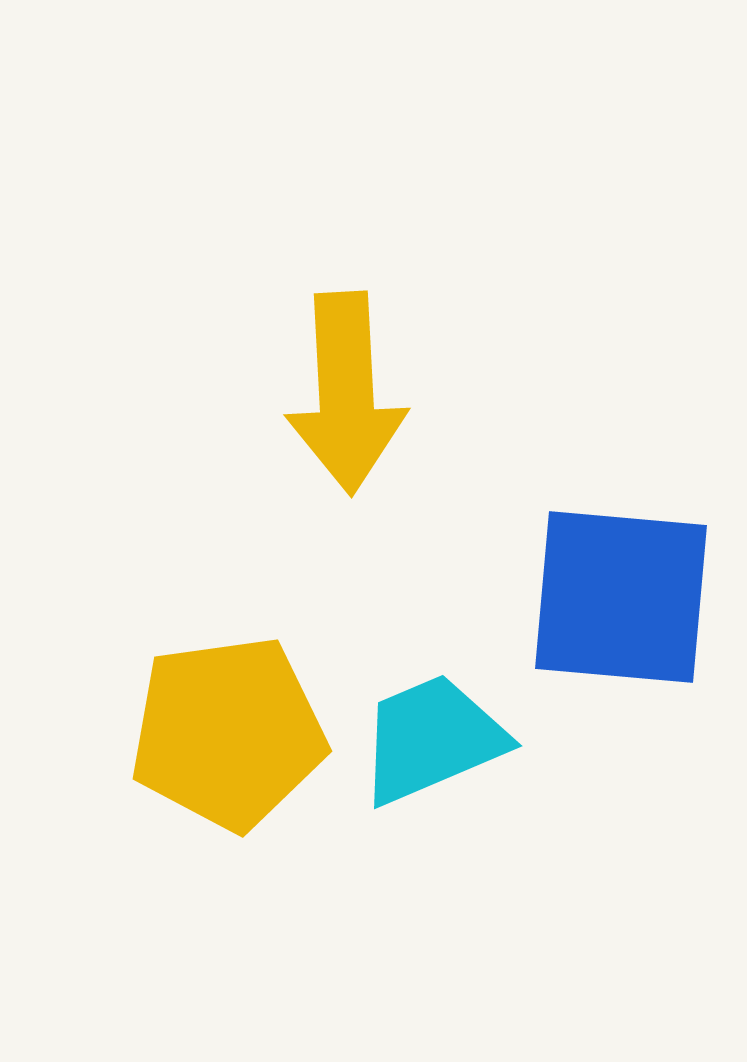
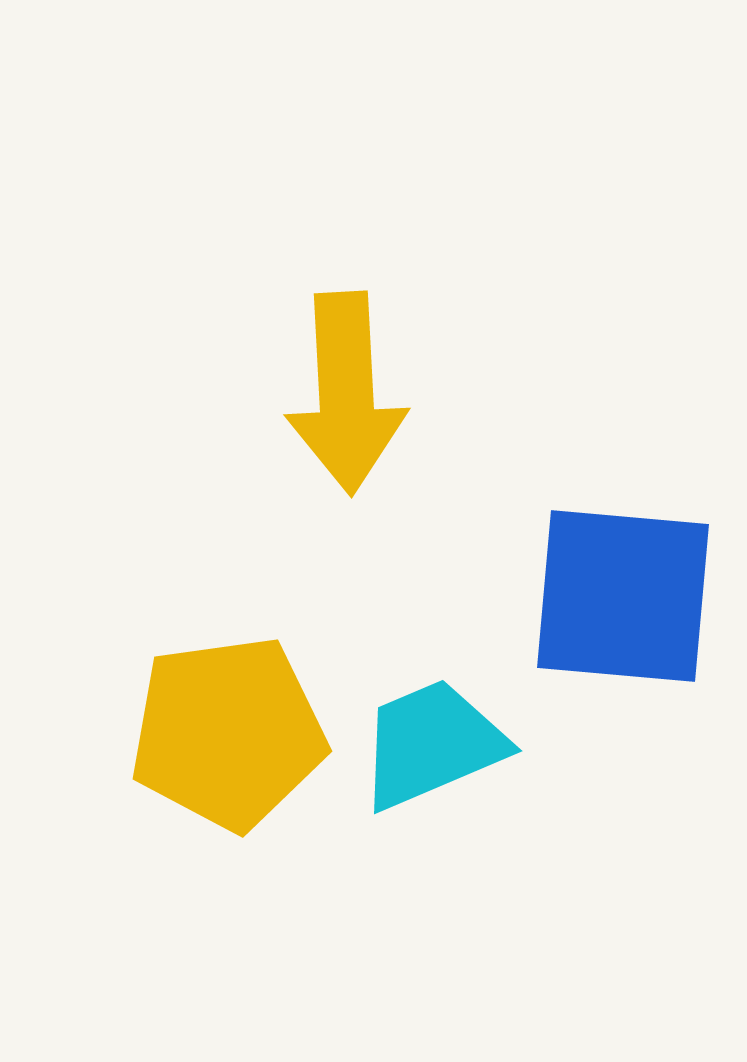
blue square: moved 2 px right, 1 px up
cyan trapezoid: moved 5 px down
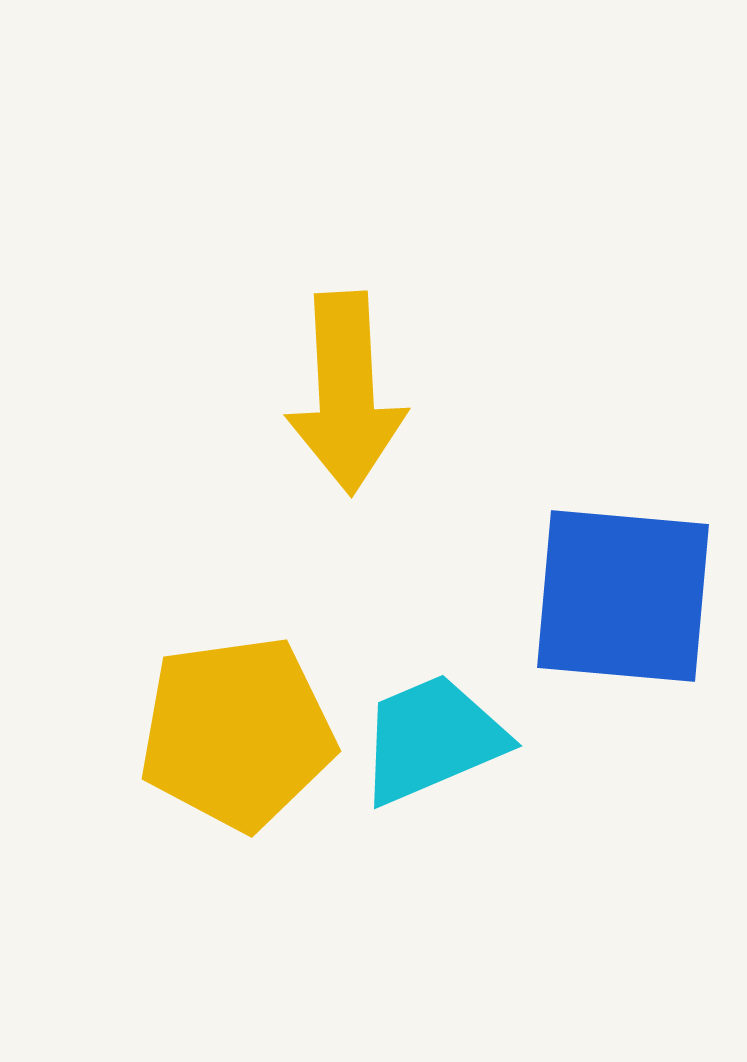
yellow pentagon: moved 9 px right
cyan trapezoid: moved 5 px up
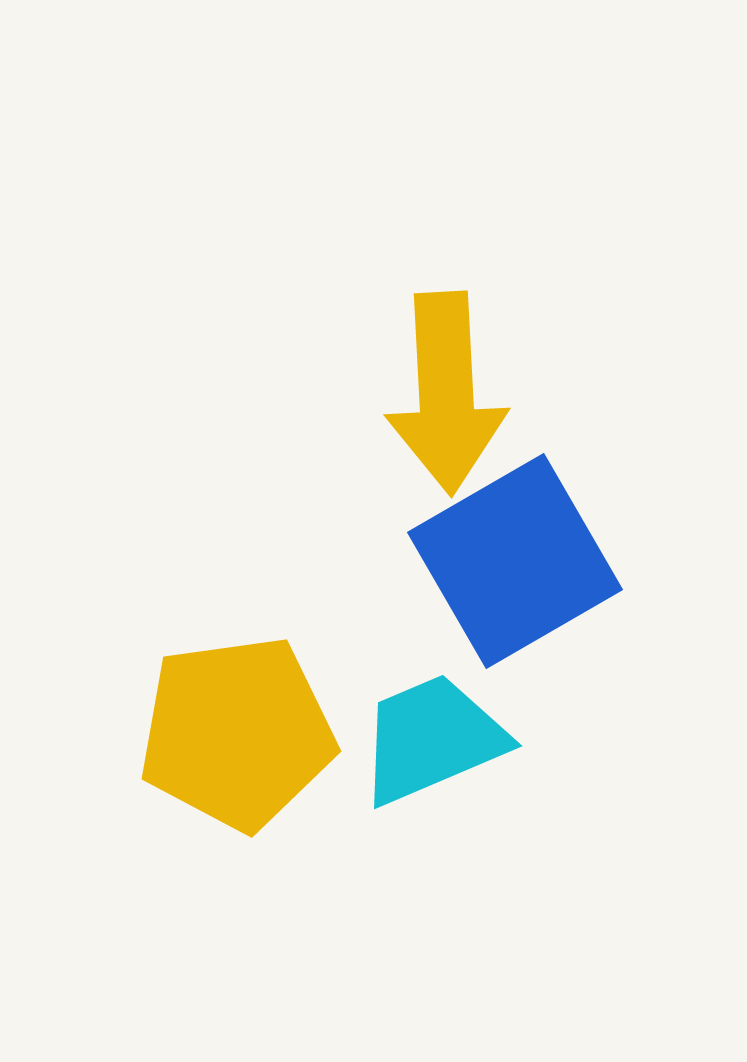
yellow arrow: moved 100 px right
blue square: moved 108 px left, 35 px up; rotated 35 degrees counterclockwise
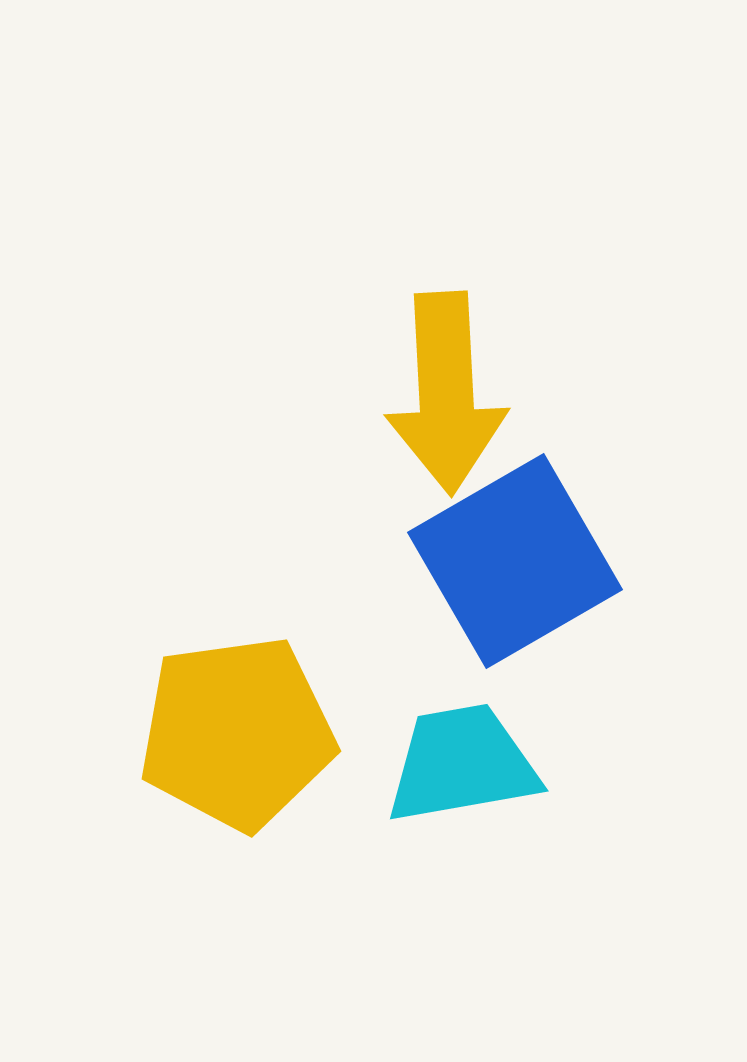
cyan trapezoid: moved 30 px right, 25 px down; rotated 13 degrees clockwise
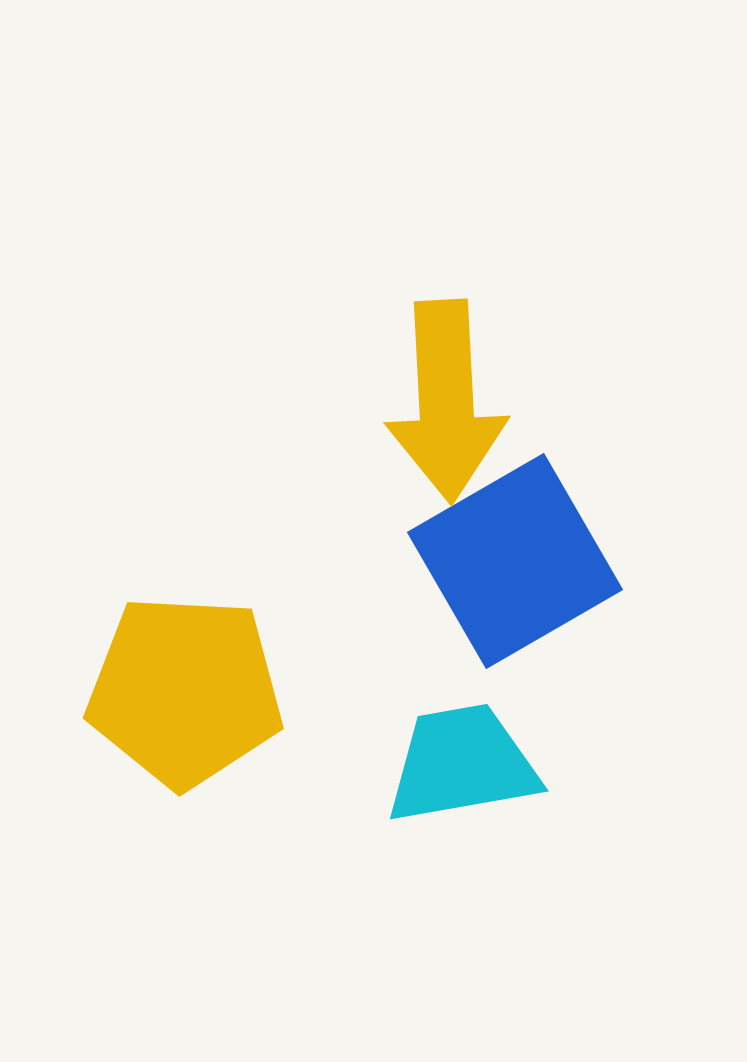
yellow arrow: moved 8 px down
yellow pentagon: moved 52 px left, 42 px up; rotated 11 degrees clockwise
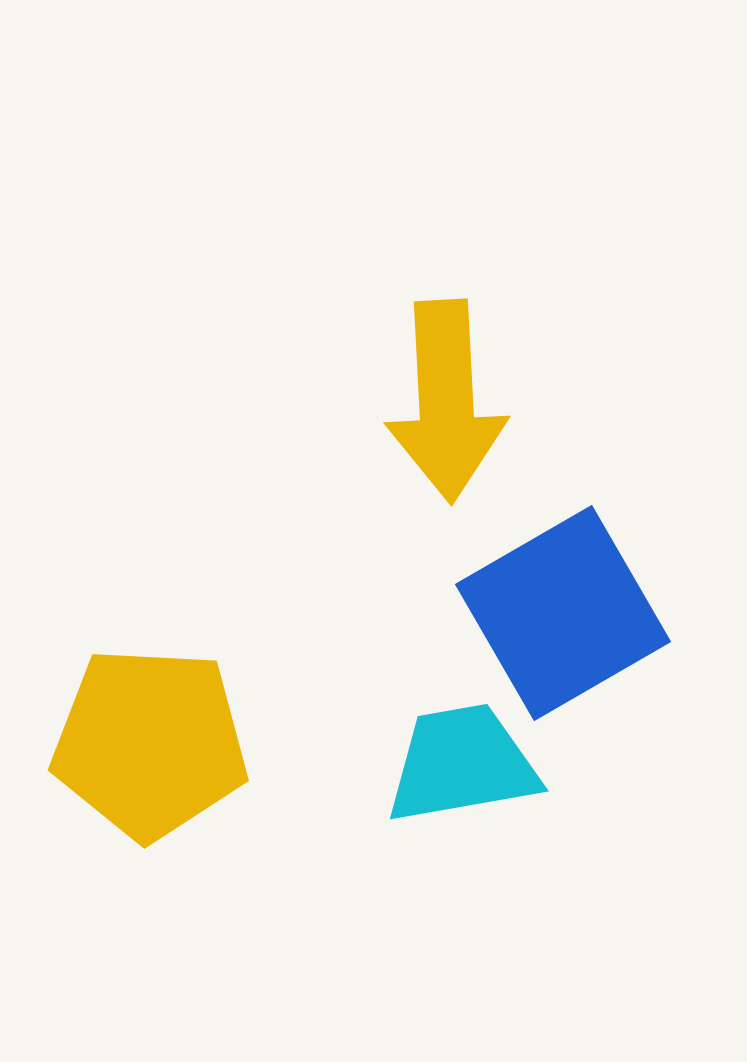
blue square: moved 48 px right, 52 px down
yellow pentagon: moved 35 px left, 52 px down
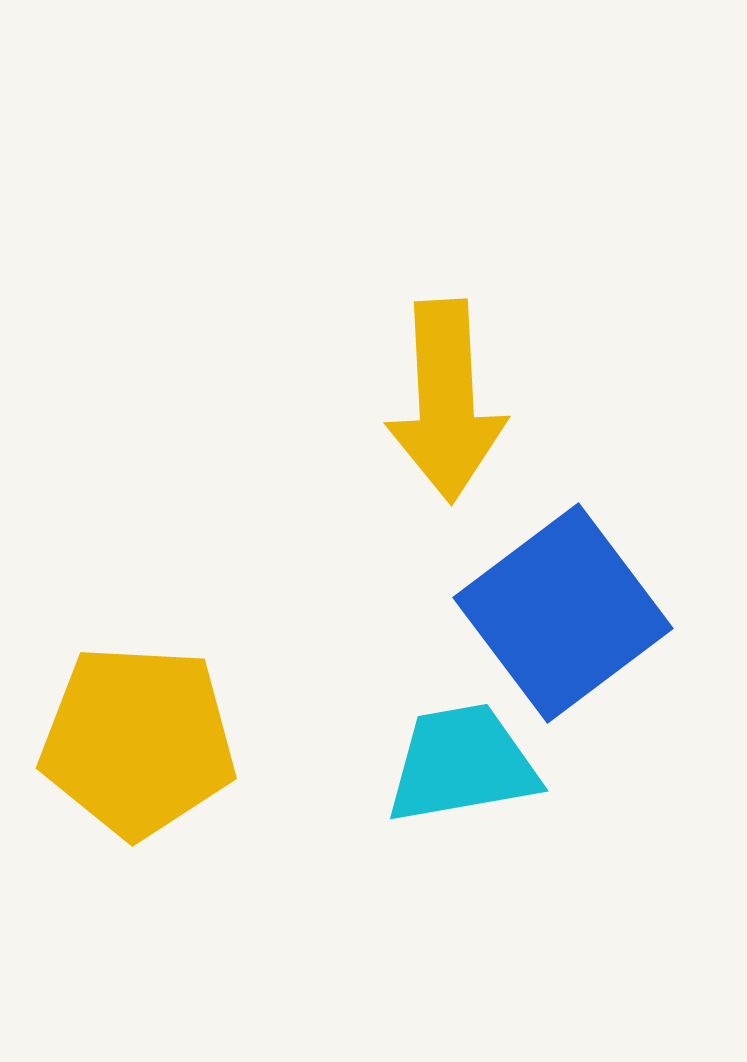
blue square: rotated 7 degrees counterclockwise
yellow pentagon: moved 12 px left, 2 px up
